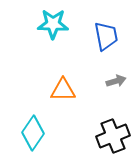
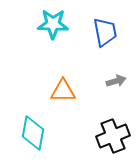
blue trapezoid: moved 1 px left, 4 px up
orange triangle: moved 1 px down
cyan diamond: rotated 24 degrees counterclockwise
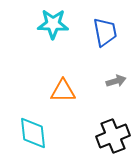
cyan diamond: rotated 16 degrees counterclockwise
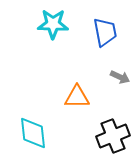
gray arrow: moved 4 px right, 4 px up; rotated 42 degrees clockwise
orange triangle: moved 14 px right, 6 px down
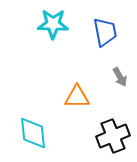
gray arrow: rotated 36 degrees clockwise
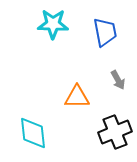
gray arrow: moved 2 px left, 3 px down
black cross: moved 2 px right, 4 px up
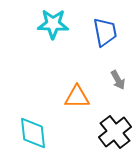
black cross: rotated 16 degrees counterclockwise
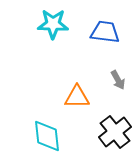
blue trapezoid: rotated 72 degrees counterclockwise
cyan diamond: moved 14 px right, 3 px down
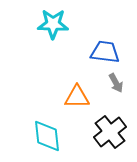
blue trapezoid: moved 20 px down
gray arrow: moved 2 px left, 3 px down
black cross: moved 5 px left
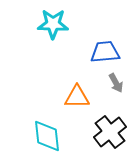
blue trapezoid: rotated 12 degrees counterclockwise
